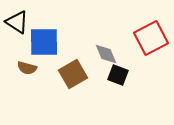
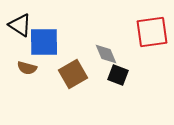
black triangle: moved 3 px right, 3 px down
red square: moved 1 px right, 6 px up; rotated 20 degrees clockwise
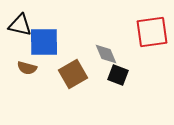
black triangle: rotated 20 degrees counterclockwise
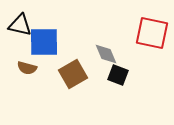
red square: moved 1 px down; rotated 20 degrees clockwise
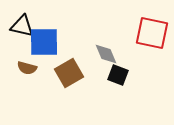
black triangle: moved 2 px right, 1 px down
brown square: moved 4 px left, 1 px up
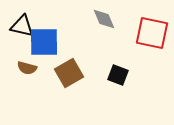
gray diamond: moved 2 px left, 35 px up
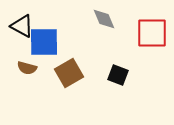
black triangle: rotated 15 degrees clockwise
red square: rotated 12 degrees counterclockwise
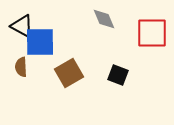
blue square: moved 4 px left
brown semicircle: moved 6 px left, 1 px up; rotated 72 degrees clockwise
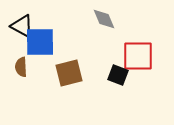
red square: moved 14 px left, 23 px down
brown square: rotated 16 degrees clockwise
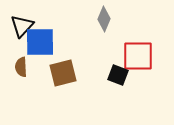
gray diamond: rotated 45 degrees clockwise
black triangle: rotated 45 degrees clockwise
brown square: moved 6 px left
